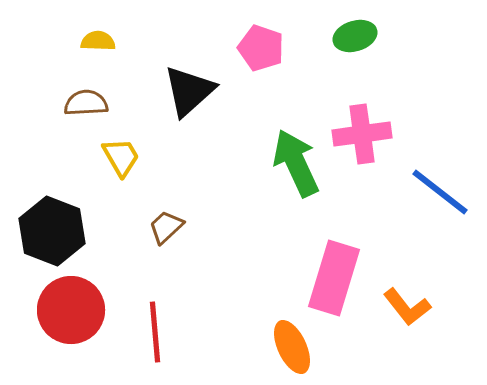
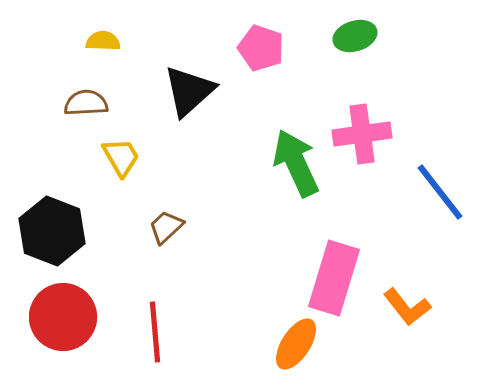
yellow semicircle: moved 5 px right
blue line: rotated 14 degrees clockwise
red circle: moved 8 px left, 7 px down
orange ellipse: moved 4 px right, 3 px up; rotated 58 degrees clockwise
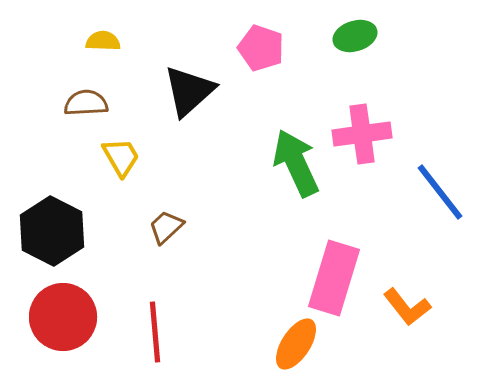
black hexagon: rotated 6 degrees clockwise
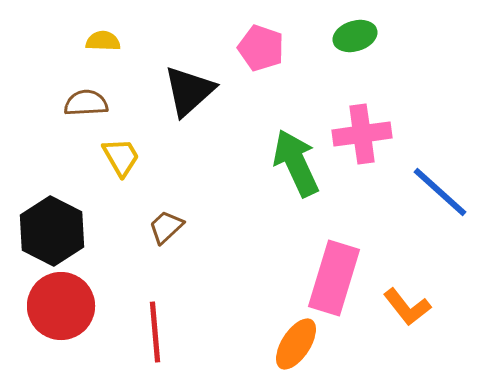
blue line: rotated 10 degrees counterclockwise
red circle: moved 2 px left, 11 px up
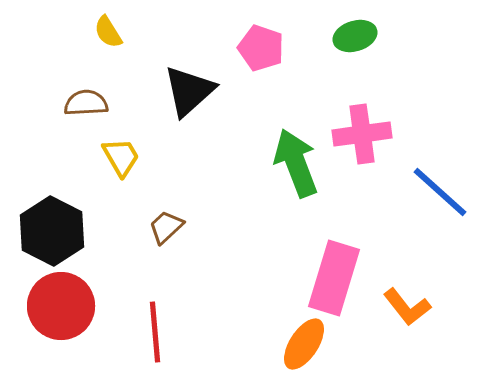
yellow semicircle: moved 5 px right, 9 px up; rotated 124 degrees counterclockwise
green arrow: rotated 4 degrees clockwise
orange ellipse: moved 8 px right
